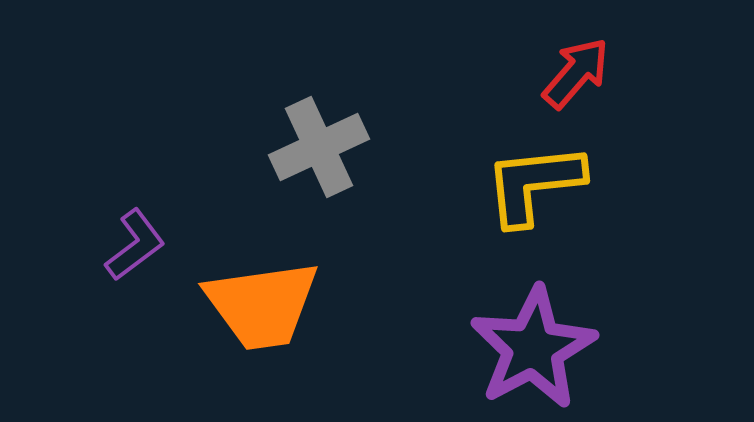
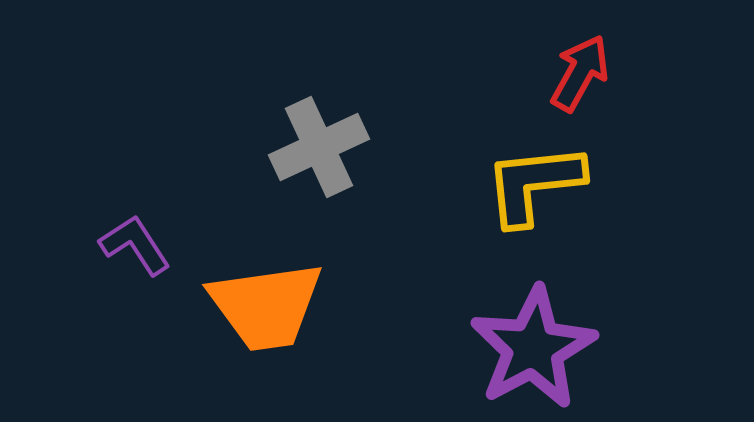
red arrow: moved 4 px right; rotated 12 degrees counterclockwise
purple L-shape: rotated 86 degrees counterclockwise
orange trapezoid: moved 4 px right, 1 px down
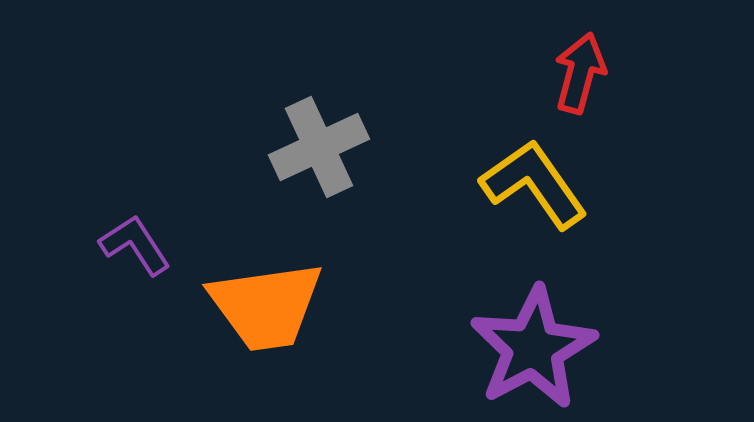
red arrow: rotated 14 degrees counterclockwise
yellow L-shape: rotated 61 degrees clockwise
